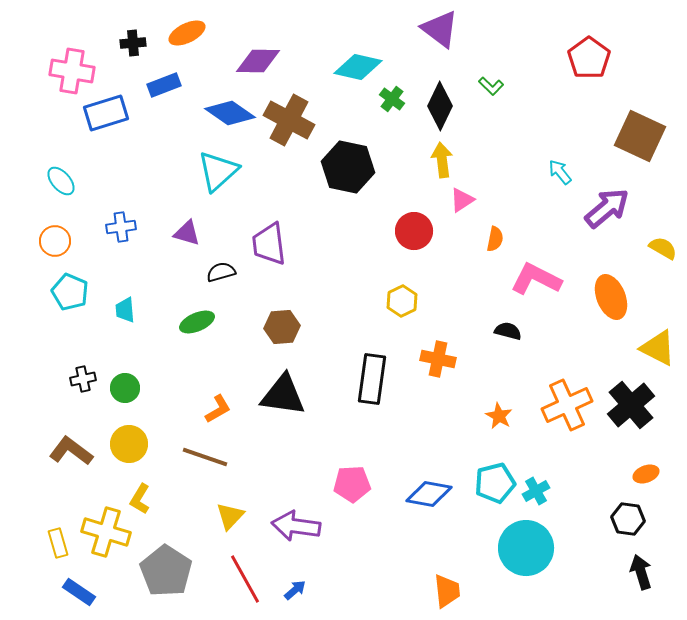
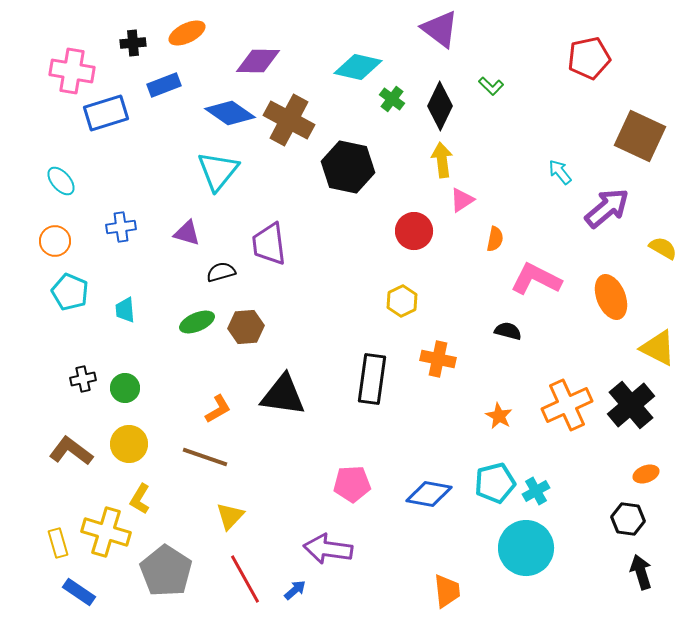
red pentagon at (589, 58): rotated 24 degrees clockwise
cyan triangle at (218, 171): rotated 9 degrees counterclockwise
brown hexagon at (282, 327): moved 36 px left
purple arrow at (296, 526): moved 32 px right, 23 px down
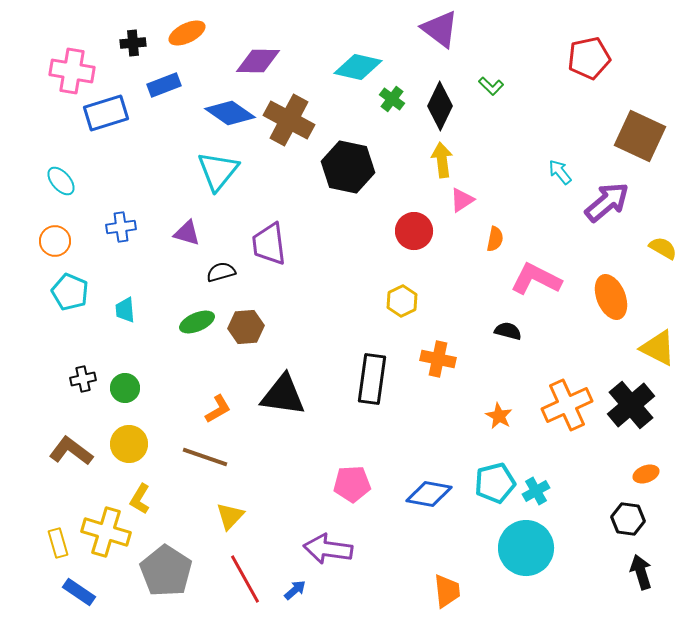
purple arrow at (607, 208): moved 6 px up
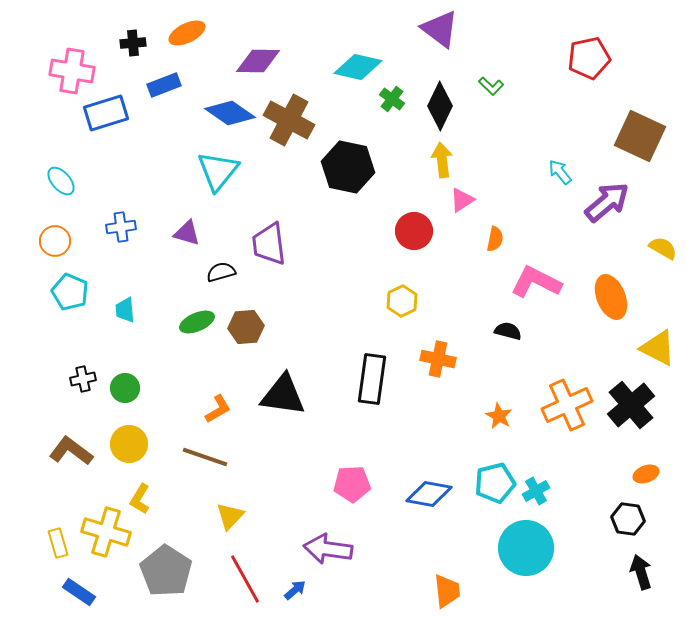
pink L-shape at (536, 279): moved 3 px down
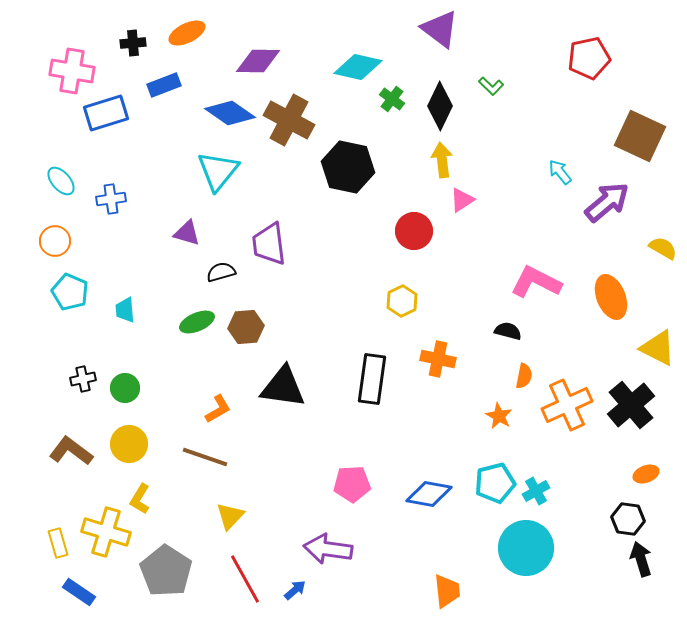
blue cross at (121, 227): moved 10 px left, 28 px up
orange semicircle at (495, 239): moved 29 px right, 137 px down
black triangle at (283, 395): moved 8 px up
black arrow at (641, 572): moved 13 px up
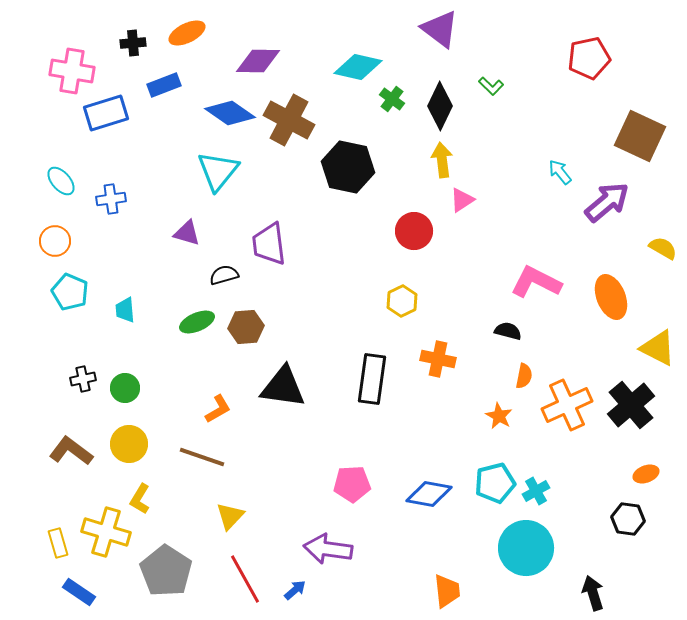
black semicircle at (221, 272): moved 3 px right, 3 px down
brown line at (205, 457): moved 3 px left
black arrow at (641, 559): moved 48 px left, 34 px down
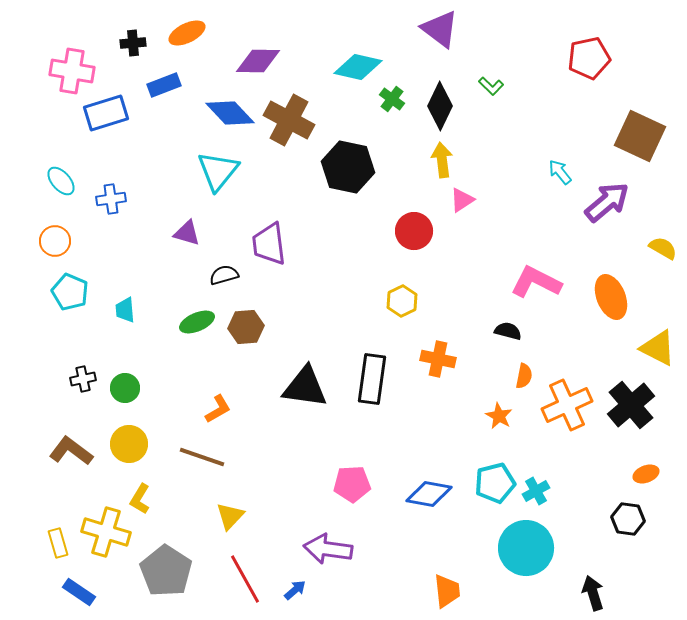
blue diamond at (230, 113): rotated 12 degrees clockwise
black triangle at (283, 387): moved 22 px right
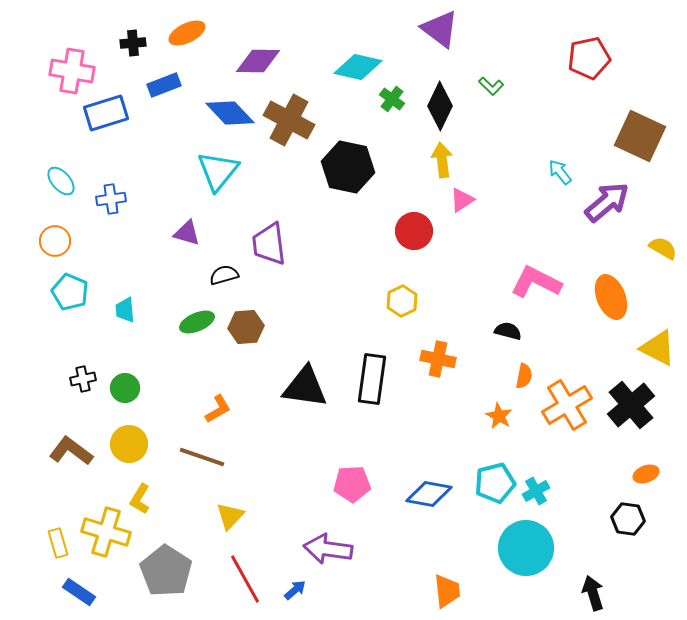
orange cross at (567, 405): rotated 6 degrees counterclockwise
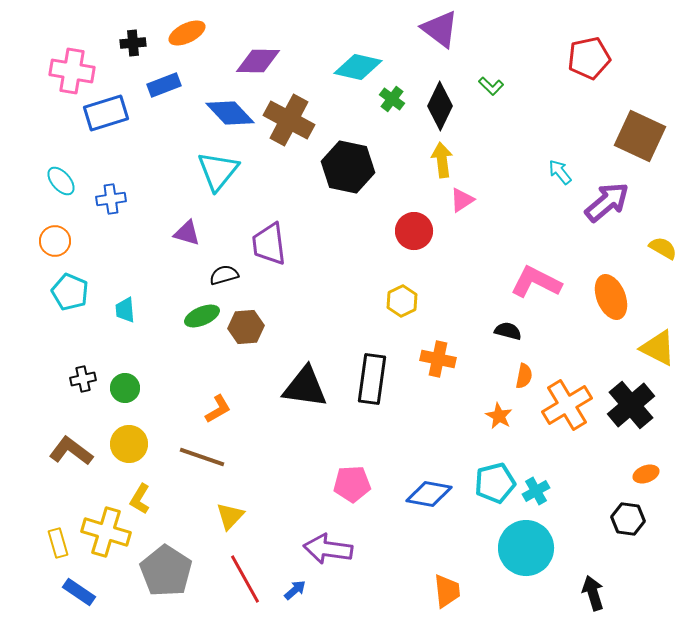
green ellipse at (197, 322): moved 5 px right, 6 px up
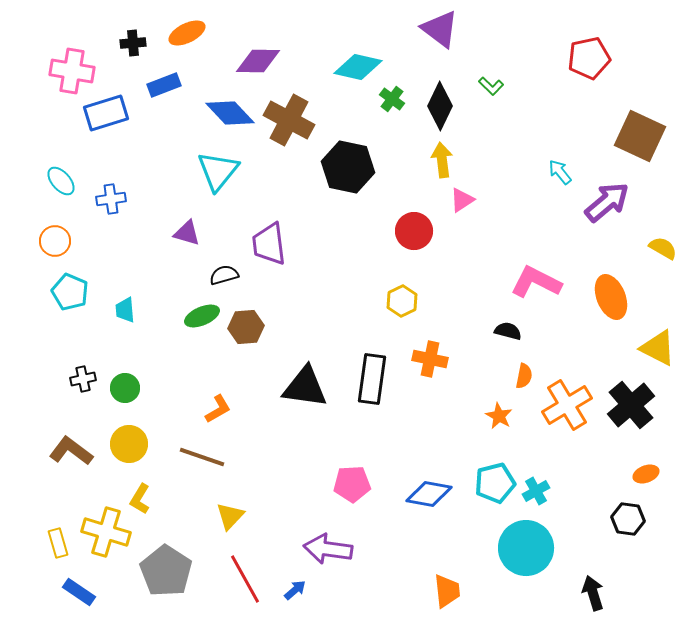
orange cross at (438, 359): moved 8 px left
